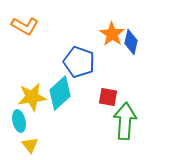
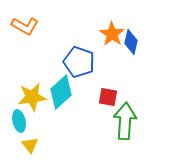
cyan diamond: moved 1 px right, 1 px up
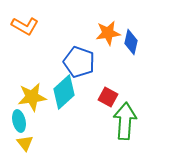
orange star: moved 4 px left, 1 px up; rotated 30 degrees clockwise
cyan diamond: moved 3 px right
red square: rotated 18 degrees clockwise
yellow triangle: moved 5 px left, 2 px up
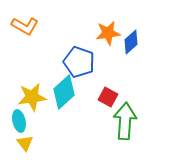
blue diamond: rotated 35 degrees clockwise
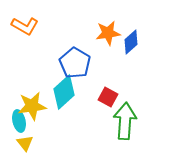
blue pentagon: moved 4 px left, 1 px down; rotated 12 degrees clockwise
yellow star: moved 9 px down
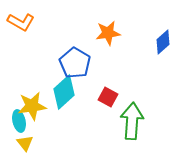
orange L-shape: moved 4 px left, 4 px up
blue diamond: moved 32 px right
green arrow: moved 7 px right
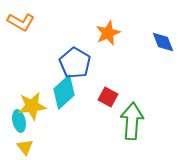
orange star: rotated 15 degrees counterclockwise
blue diamond: rotated 70 degrees counterclockwise
yellow triangle: moved 4 px down
